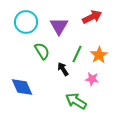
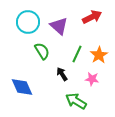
cyan circle: moved 2 px right
purple triangle: rotated 18 degrees counterclockwise
black arrow: moved 1 px left, 5 px down
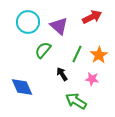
green semicircle: moved 1 px right, 1 px up; rotated 108 degrees counterclockwise
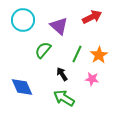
cyan circle: moved 5 px left, 2 px up
green arrow: moved 12 px left, 3 px up
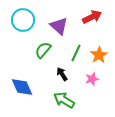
green line: moved 1 px left, 1 px up
pink star: rotated 24 degrees counterclockwise
green arrow: moved 2 px down
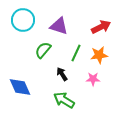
red arrow: moved 9 px right, 10 px down
purple triangle: rotated 24 degrees counterclockwise
orange star: rotated 24 degrees clockwise
pink star: moved 1 px right; rotated 16 degrees clockwise
blue diamond: moved 2 px left
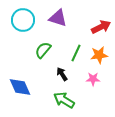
purple triangle: moved 1 px left, 8 px up
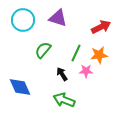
pink star: moved 7 px left, 8 px up
green arrow: rotated 10 degrees counterclockwise
